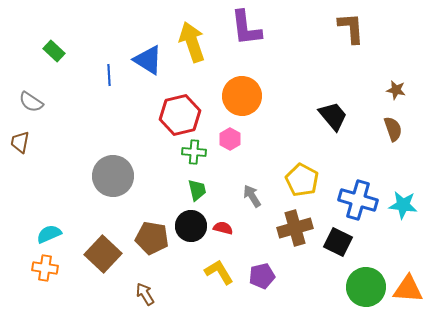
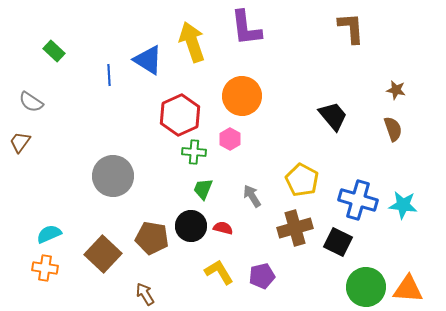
red hexagon: rotated 12 degrees counterclockwise
brown trapezoid: rotated 25 degrees clockwise
green trapezoid: moved 6 px right, 1 px up; rotated 145 degrees counterclockwise
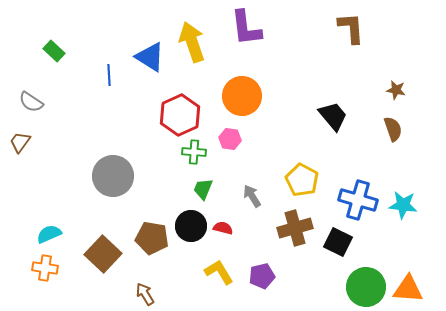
blue triangle: moved 2 px right, 3 px up
pink hexagon: rotated 20 degrees counterclockwise
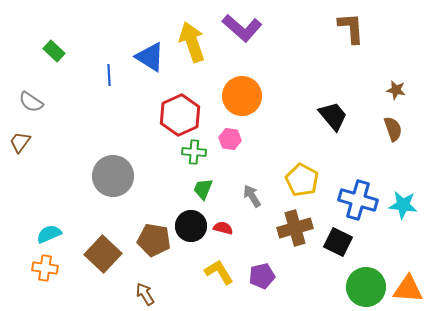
purple L-shape: moved 4 px left; rotated 42 degrees counterclockwise
brown pentagon: moved 2 px right, 2 px down
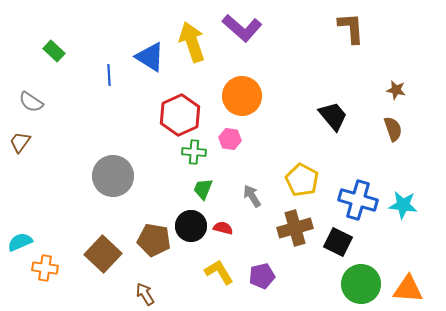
cyan semicircle: moved 29 px left, 8 px down
green circle: moved 5 px left, 3 px up
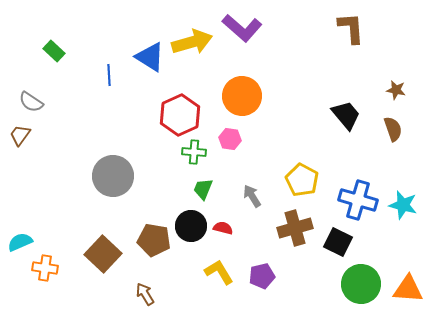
yellow arrow: rotated 93 degrees clockwise
black trapezoid: moved 13 px right, 1 px up
brown trapezoid: moved 7 px up
cyan star: rotated 8 degrees clockwise
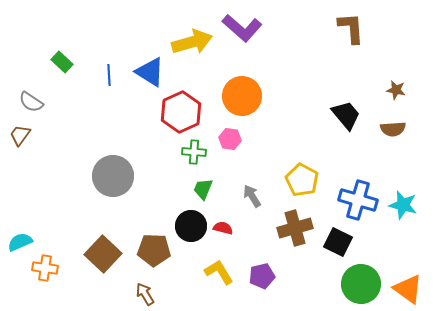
green rectangle: moved 8 px right, 11 px down
blue triangle: moved 15 px down
red hexagon: moved 1 px right, 3 px up
brown semicircle: rotated 105 degrees clockwise
brown pentagon: moved 10 px down; rotated 8 degrees counterclockwise
orange triangle: rotated 32 degrees clockwise
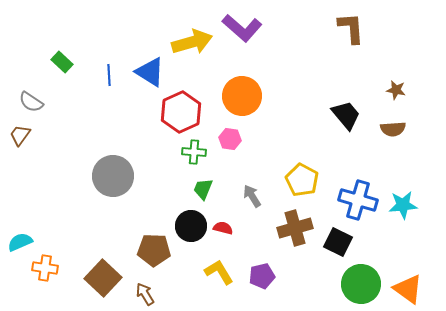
cyan star: rotated 20 degrees counterclockwise
brown square: moved 24 px down
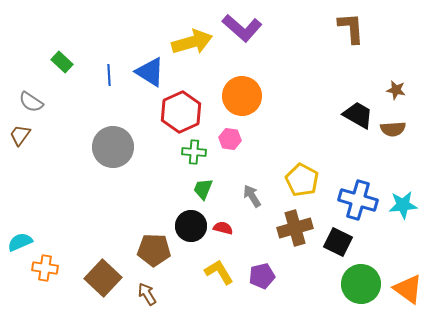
black trapezoid: moved 12 px right; rotated 20 degrees counterclockwise
gray circle: moved 29 px up
brown arrow: moved 2 px right
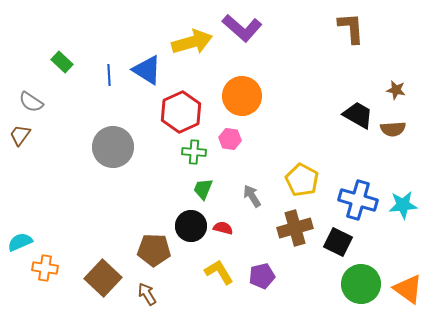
blue triangle: moved 3 px left, 2 px up
